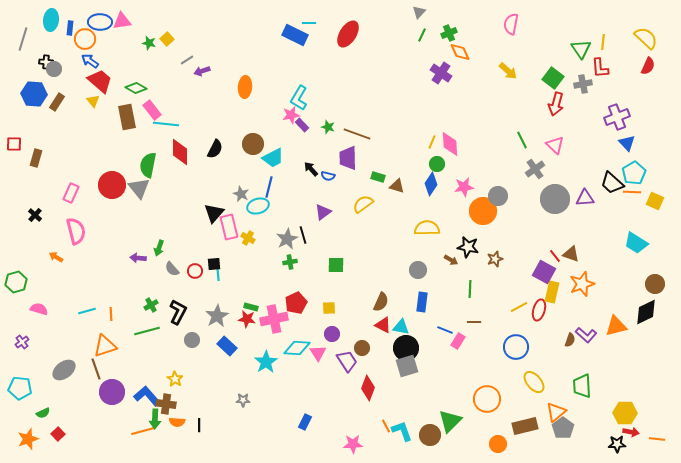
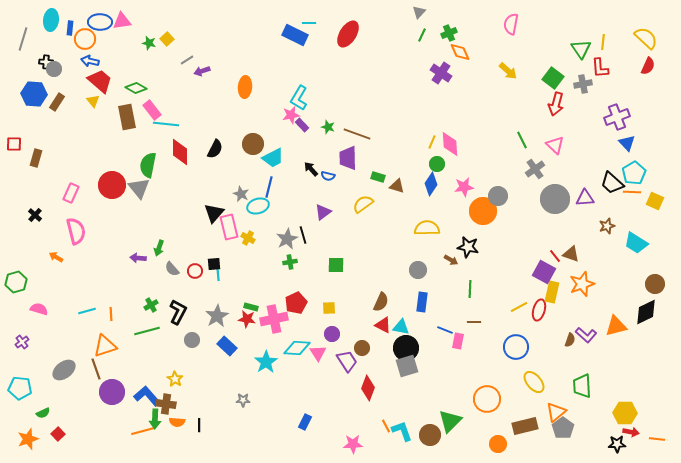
blue arrow at (90, 61): rotated 24 degrees counterclockwise
brown star at (495, 259): moved 112 px right, 33 px up
pink rectangle at (458, 341): rotated 21 degrees counterclockwise
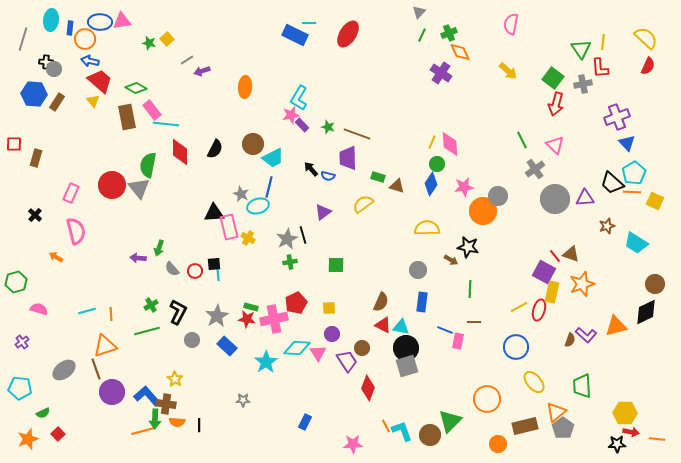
black triangle at (214, 213): rotated 45 degrees clockwise
